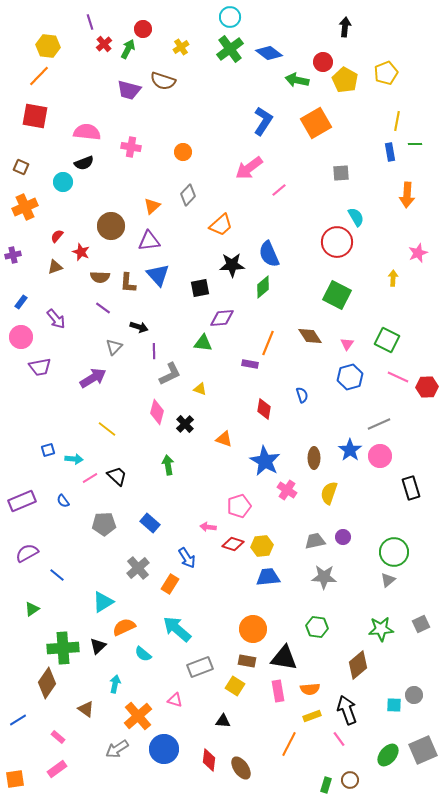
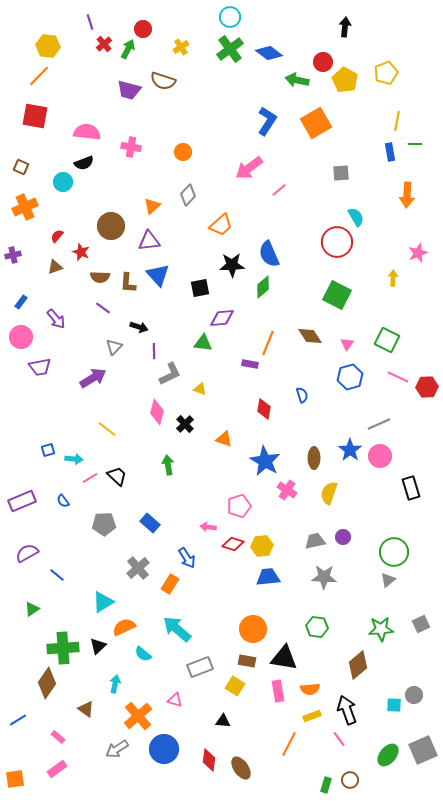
blue L-shape at (263, 121): moved 4 px right
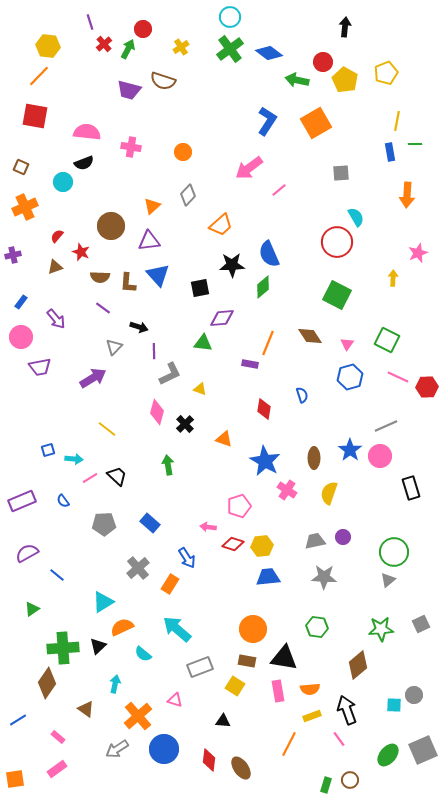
gray line at (379, 424): moved 7 px right, 2 px down
orange semicircle at (124, 627): moved 2 px left
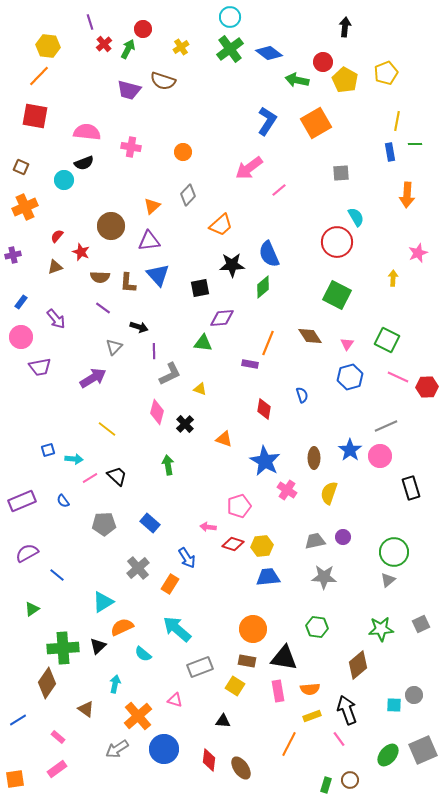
cyan circle at (63, 182): moved 1 px right, 2 px up
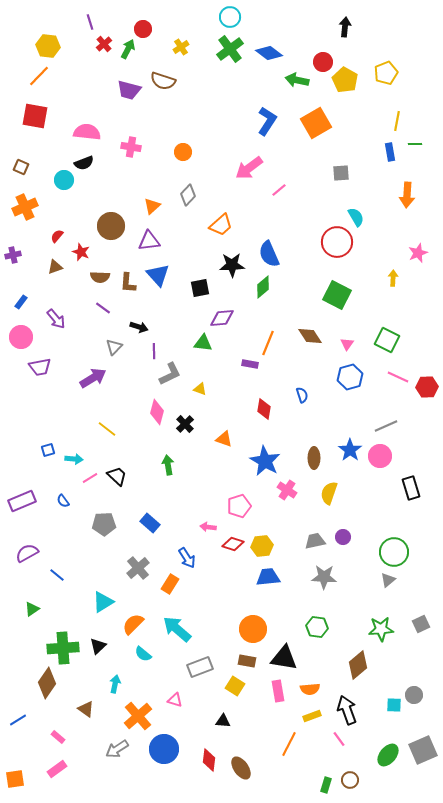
orange semicircle at (122, 627): moved 11 px right, 3 px up; rotated 20 degrees counterclockwise
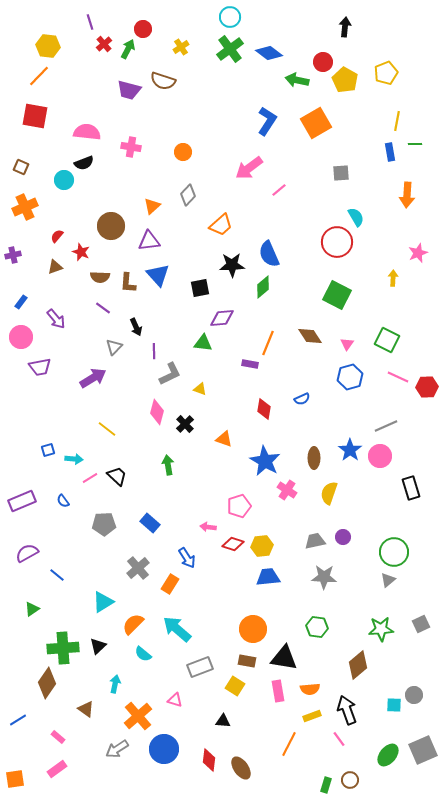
black arrow at (139, 327): moved 3 px left; rotated 48 degrees clockwise
blue semicircle at (302, 395): moved 4 px down; rotated 84 degrees clockwise
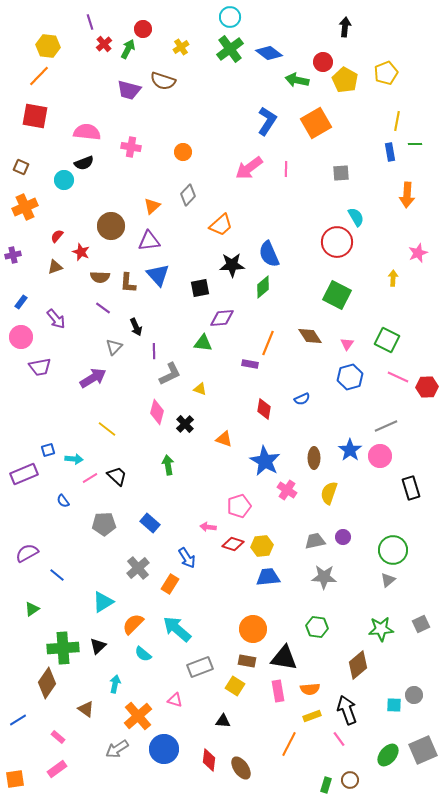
pink line at (279, 190): moved 7 px right, 21 px up; rotated 49 degrees counterclockwise
purple rectangle at (22, 501): moved 2 px right, 27 px up
green circle at (394, 552): moved 1 px left, 2 px up
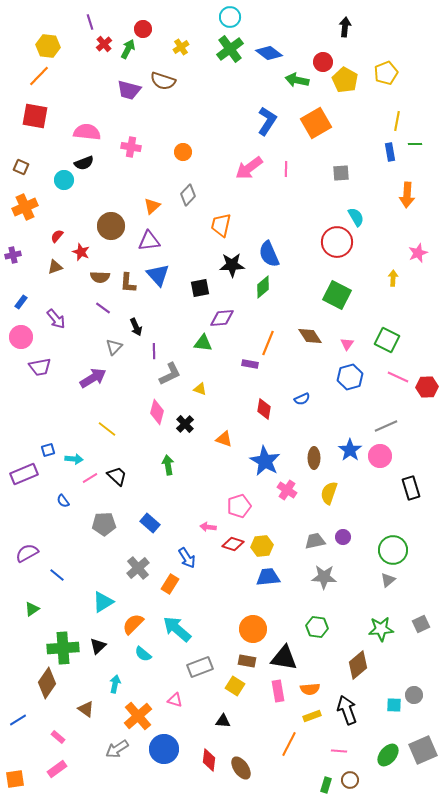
orange trapezoid at (221, 225): rotated 145 degrees clockwise
pink line at (339, 739): moved 12 px down; rotated 49 degrees counterclockwise
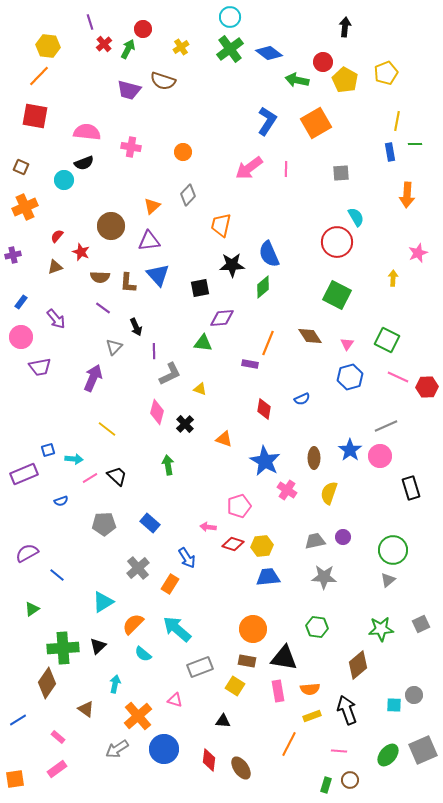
purple arrow at (93, 378): rotated 36 degrees counterclockwise
blue semicircle at (63, 501): moved 2 px left; rotated 72 degrees counterclockwise
